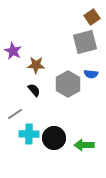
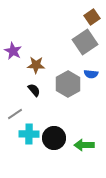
gray square: rotated 20 degrees counterclockwise
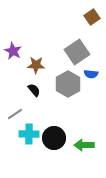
gray square: moved 8 px left, 10 px down
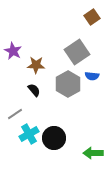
blue semicircle: moved 1 px right, 2 px down
cyan cross: rotated 30 degrees counterclockwise
green arrow: moved 9 px right, 8 px down
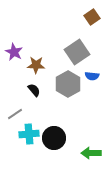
purple star: moved 1 px right, 1 px down
cyan cross: rotated 24 degrees clockwise
green arrow: moved 2 px left
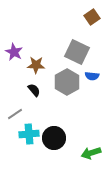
gray square: rotated 30 degrees counterclockwise
gray hexagon: moved 1 px left, 2 px up
green arrow: rotated 18 degrees counterclockwise
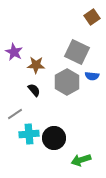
green arrow: moved 10 px left, 7 px down
